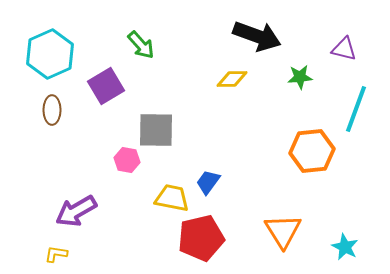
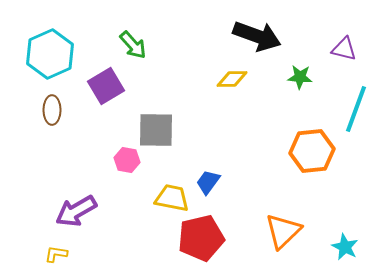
green arrow: moved 8 px left
green star: rotated 10 degrees clockwise
orange triangle: rotated 18 degrees clockwise
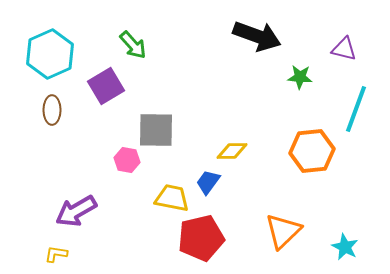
yellow diamond: moved 72 px down
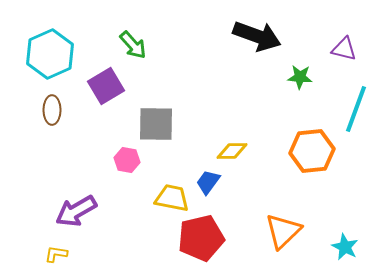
gray square: moved 6 px up
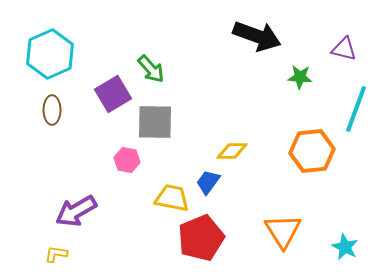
green arrow: moved 18 px right, 24 px down
purple square: moved 7 px right, 8 px down
gray square: moved 1 px left, 2 px up
orange triangle: rotated 18 degrees counterclockwise
red pentagon: rotated 9 degrees counterclockwise
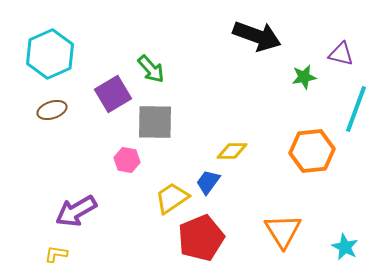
purple triangle: moved 3 px left, 5 px down
green star: moved 4 px right; rotated 15 degrees counterclockwise
brown ellipse: rotated 72 degrees clockwise
yellow trapezoid: rotated 45 degrees counterclockwise
